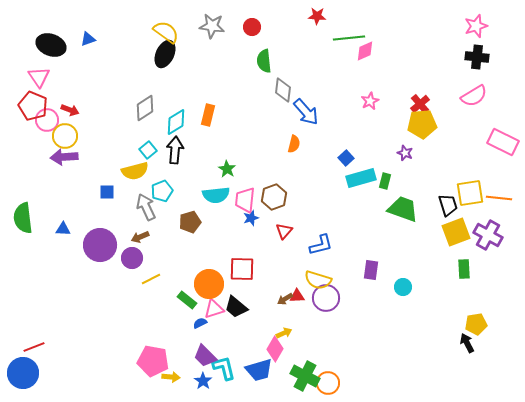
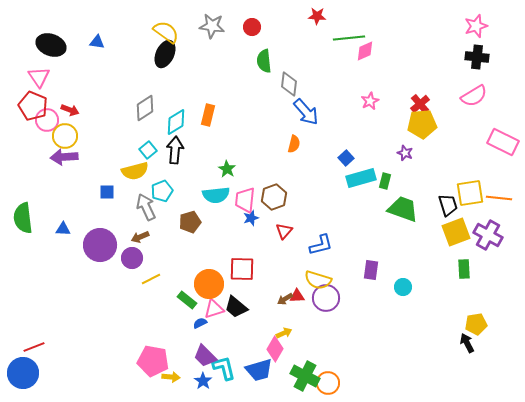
blue triangle at (88, 39): moved 9 px right, 3 px down; rotated 28 degrees clockwise
gray diamond at (283, 90): moved 6 px right, 6 px up
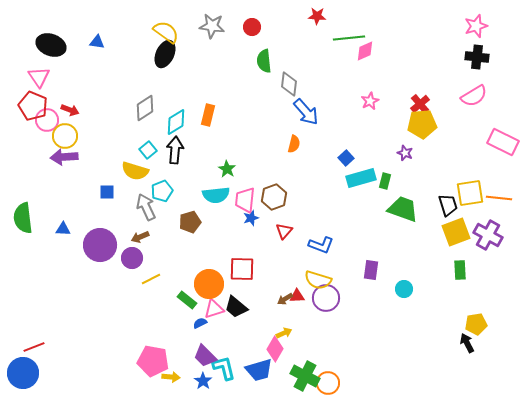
yellow semicircle at (135, 171): rotated 32 degrees clockwise
blue L-shape at (321, 245): rotated 35 degrees clockwise
green rectangle at (464, 269): moved 4 px left, 1 px down
cyan circle at (403, 287): moved 1 px right, 2 px down
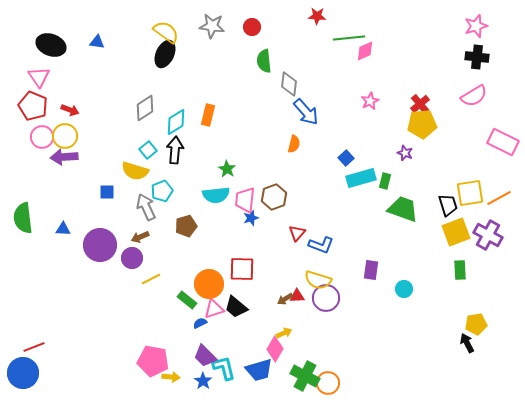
pink circle at (47, 120): moved 5 px left, 17 px down
orange line at (499, 198): rotated 35 degrees counterclockwise
brown pentagon at (190, 222): moved 4 px left, 4 px down
red triangle at (284, 231): moved 13 px right, 2 px down
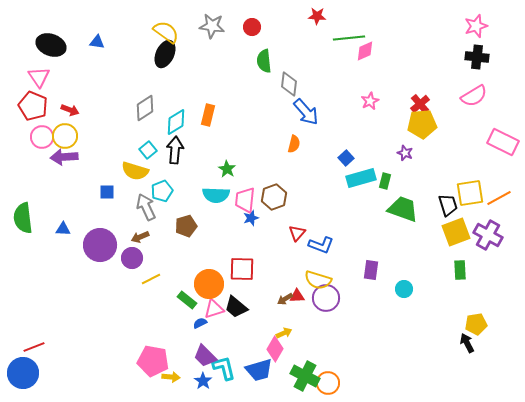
cyan semicircle at (216, 195): rotated 8 degrees clockwise
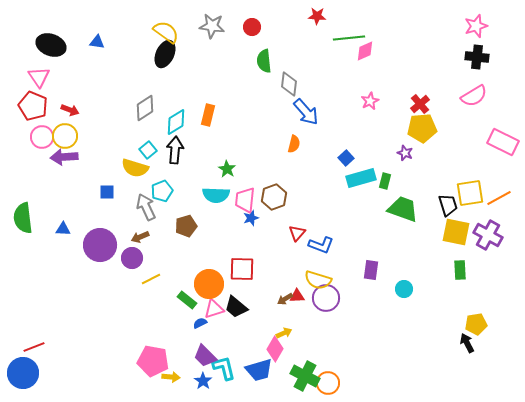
yellow pentagon at (422, 124): moved 4 px down
yellow semicircle at (135, 171): moved 3 px up
yellow square at (456, 232): rotated 32 degrees clockwise
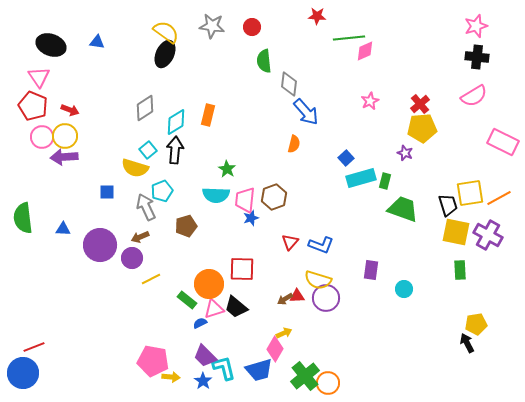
red triangle at (297, 233): moved 7 px left, 9 px down
green cross at (305, 376): rotated 24 degrees clockwise
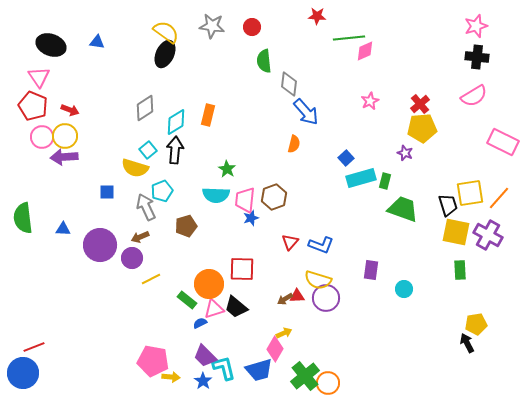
orange line at (499, 198): rotated 20 degrees counterclockwise
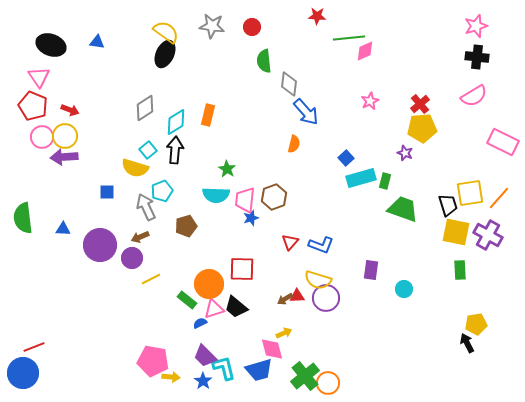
pink diamond at (275, 349): moved 3 px left; rotated 45 degrees counterclockwise
